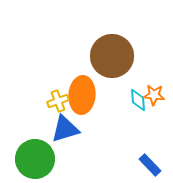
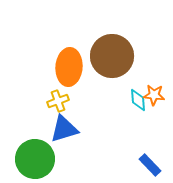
orange ellipse: moved 13 px left, 28 px up
blue triangle: moved 1 px left
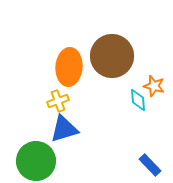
orange star: moved 9 px up; rotated 10 degrees clockwise
green circle: moved 1 px right, 2 px down
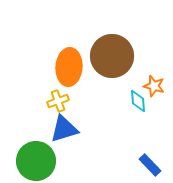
cyan diamond: moved 1 px down
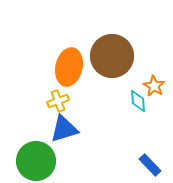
orange ellipse: rotated 9 degrees clockwise
orange star: rotated 15 degrees clockwise
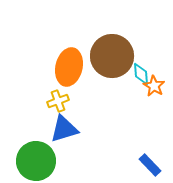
cyan diamond: moved 3 px right, 27 px up
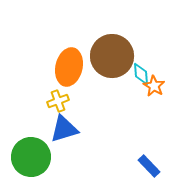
green circle: moved 5 px left, 4 px up
blue rectangle: moved 1 px left, 1 px down
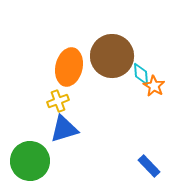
green circle: moved 1 px left, 4 px down
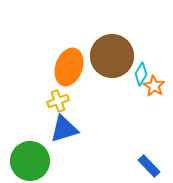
orange ellipse: rotated 6 degrees clockwise
cyan diamond: rotated 35 degrees clockwise
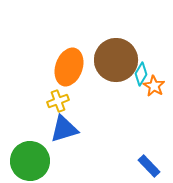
brown circle: moved 4 px right, 4 px down
